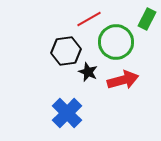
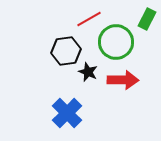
red arrow: rotated 16 degrees clockwise
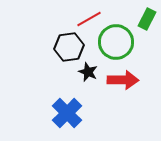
black hexagon: moved 3 px right, 4 px up
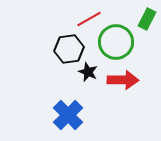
black hexagon: moved 2 px down
blue cross: moved 1 px right, 2 px down
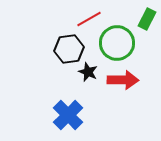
green circle: moved 1 px right, 1 px down
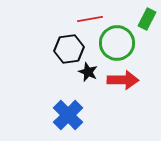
red line: moved 1 px right; rotated 20 degrees clockwise
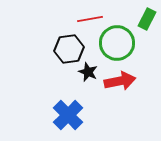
red arrow: moved 3 px left, 1 px down; rotated 12 degrees counterclockwise
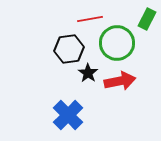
black star: moved 1 px down; rotated 12 degrees clockwise
